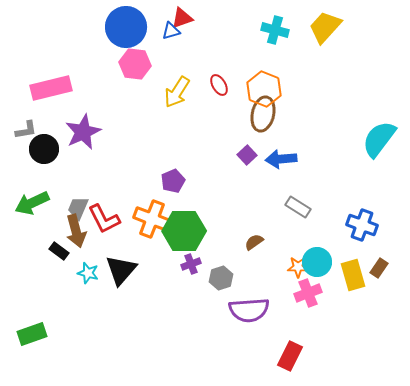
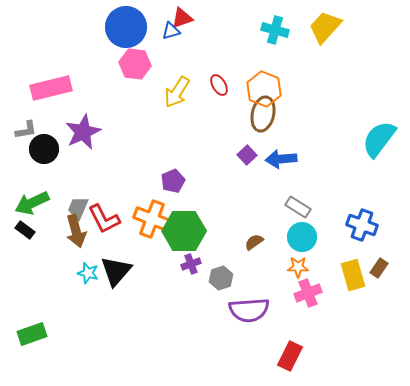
black rectangle: moved 34 px left, 21 px up
cyan circle: moved 15 px left, 25 px up
black triangle: moved 5 px left, 1 px down
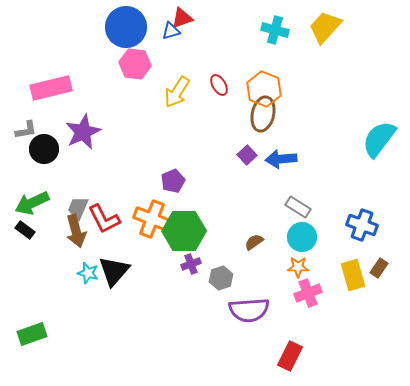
black triangle: moved 2 px left
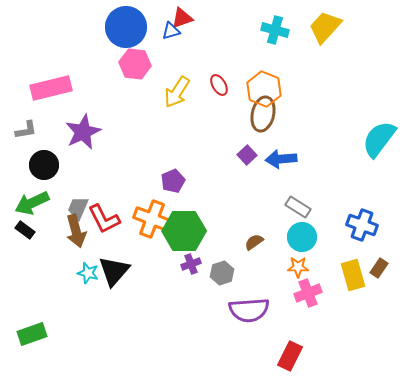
black circle: moved 16 px down
gray hexagon: moved 1 px right, 5 px up
